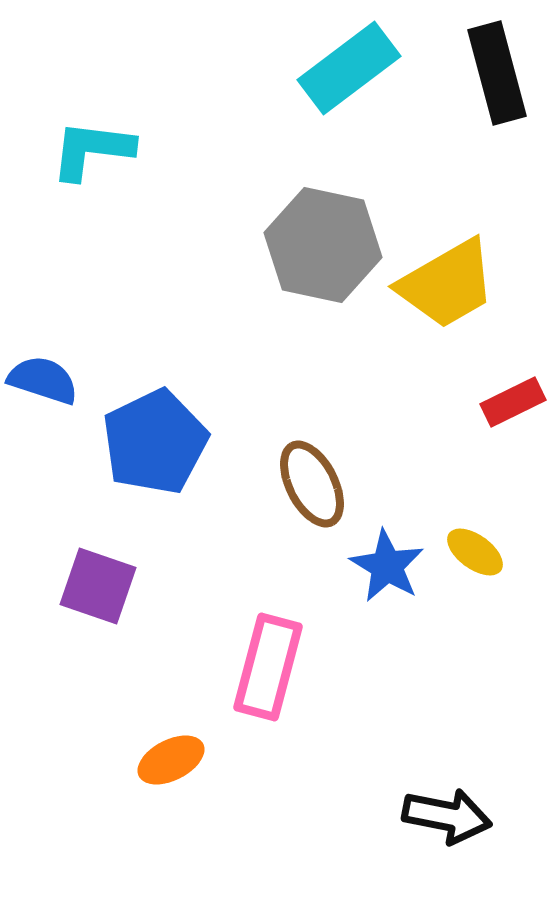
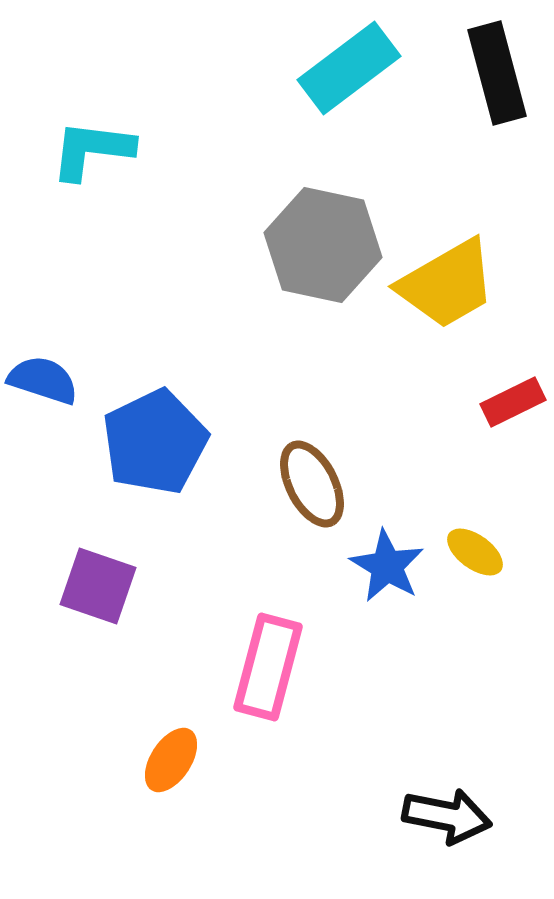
orange ellipse: rotated 30 degrees counterclockwise
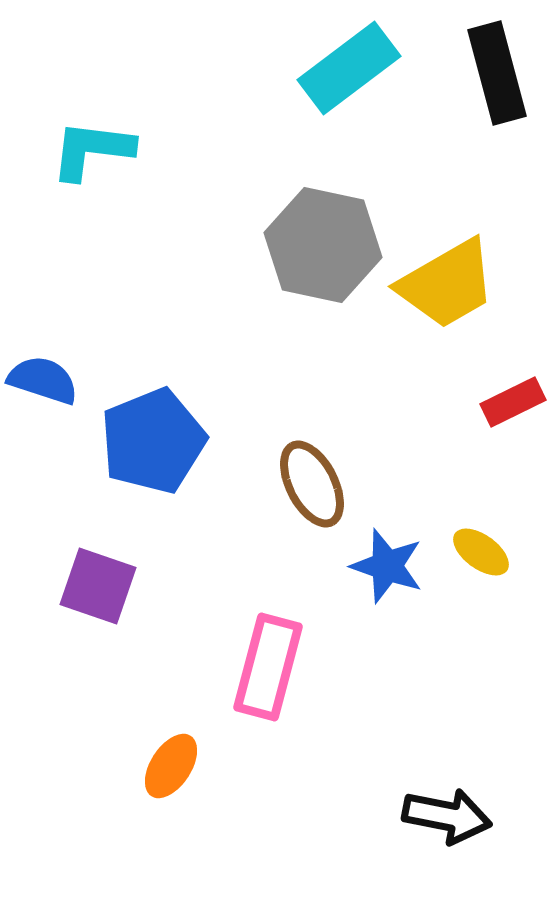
blue pentagon: moved 2 px left, 1 px up; rotated 4 degrees clockwise
yellow ellipse: moved 6 px right
blue star: rotated 12 degrees counterclockwise
orange ellipse: moved 6 px down
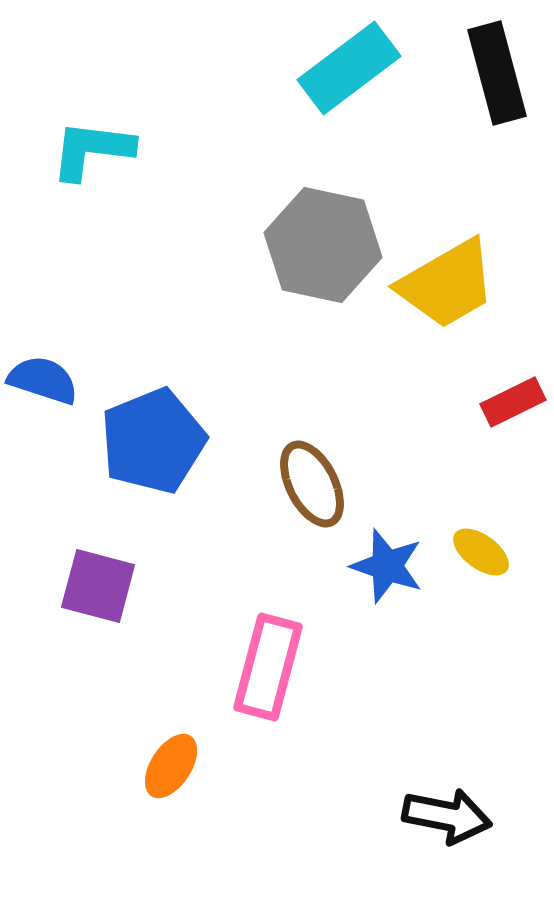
purple square: rotated 4 degrees counterclockwise
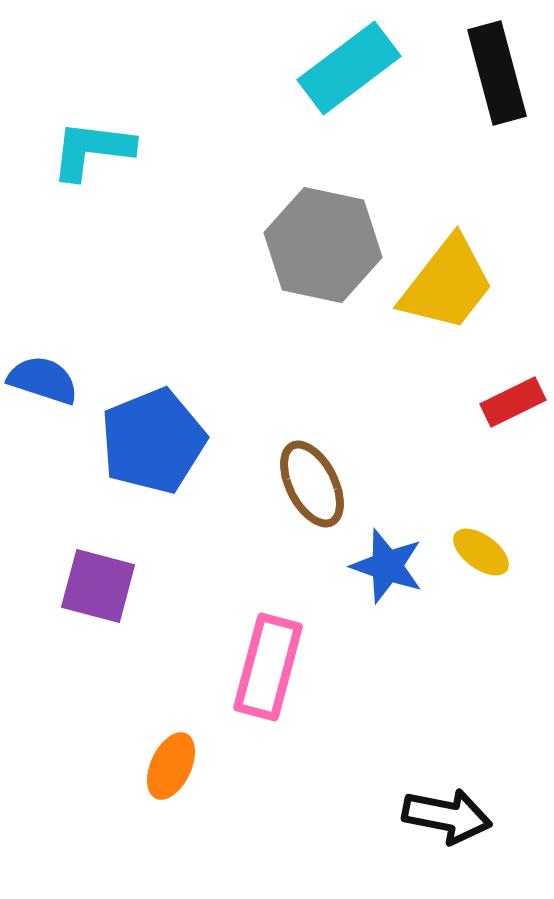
yellow trapezoid: rotated 22 degrees counterclockwise
orange ellipse: rotated 8 degrees counterclockwise
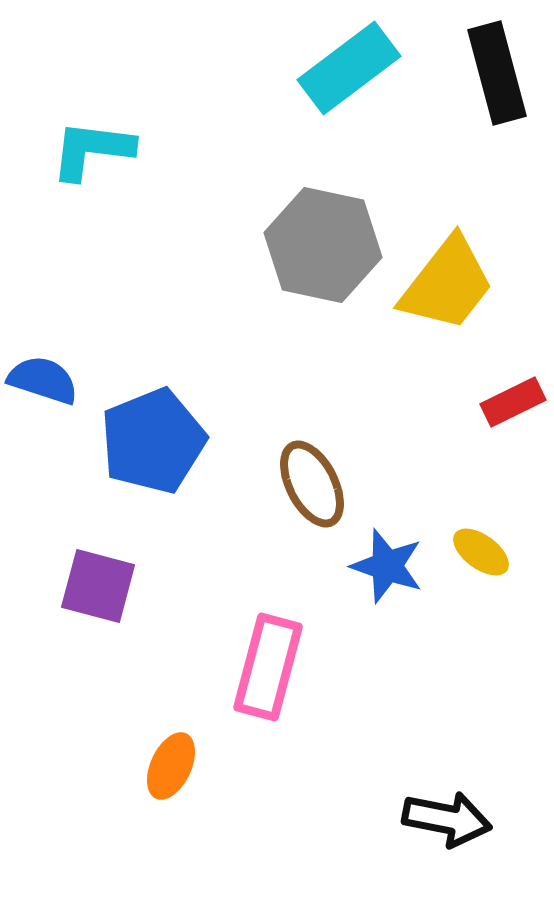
black arrow: moved 3 px down
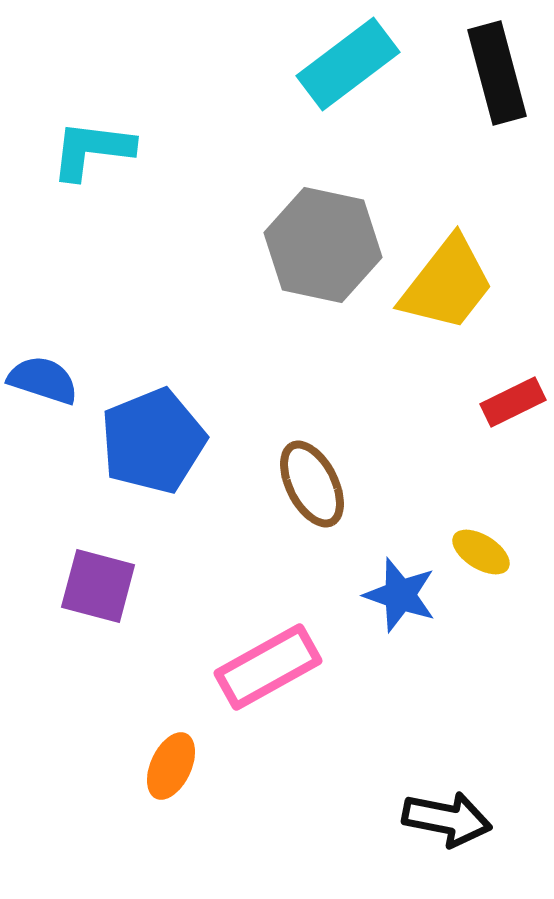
cyan rectangle: moved 1 px left, 4 px up
yellow ellipse: rotated 4 degrees counterclockwise
blue star: moved 13 px right, 29 px down
pink rectangle: rotated 46 degrees clockwise
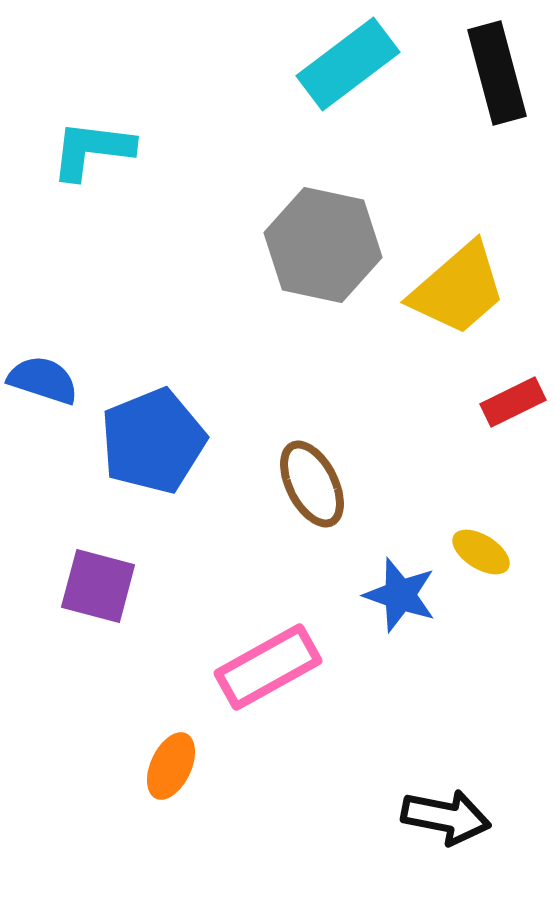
yellow trapezoid: moved 11 px right, 5 px down; rotated 11 degrees clockwise
black arrow: moved 1 px left, 2 px up
